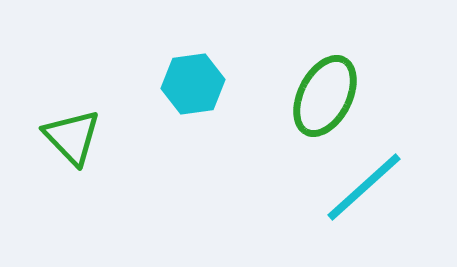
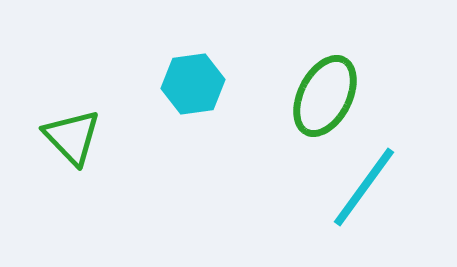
cyan line: rotated 12 degrees counterclockwise
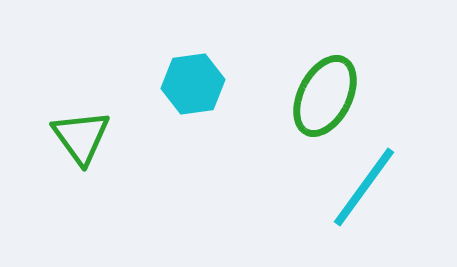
green triangle: moved 9 px right; rotated 8 degrees clockwise
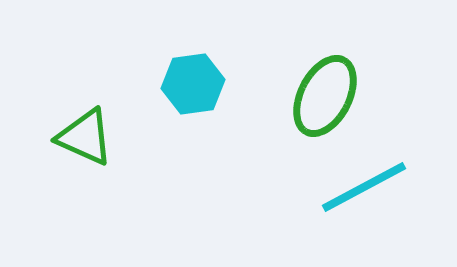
green triangle: moved 4 px right; rotated 30 degrees counterclockwise
cyan line: rotated 26 degrees clockwise
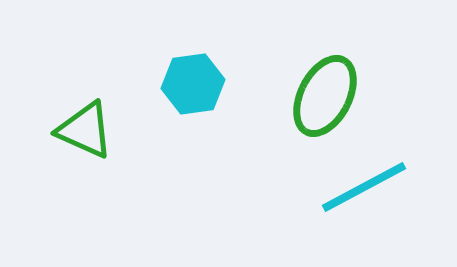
green triangle: moved 7 px up
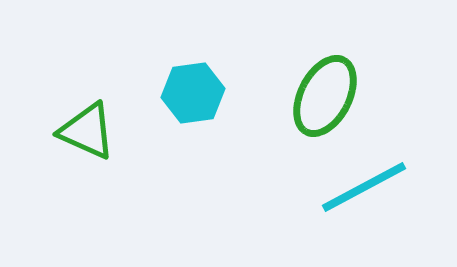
cyan hexagon: moved 9 px down
green triangle: moved 2 px right, 1 px down
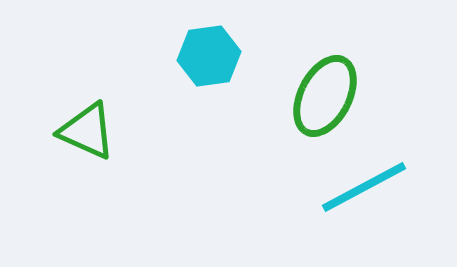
cyan hexagon: moved 16 px right, 37 px up
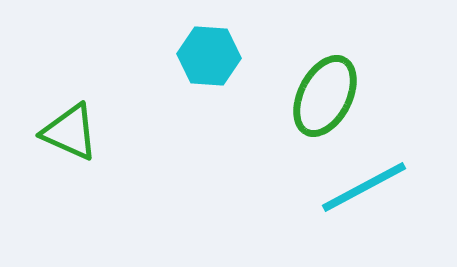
cyan hexagon: rotated 12 degrees clockwise
green triangle: moved 17 px left, 1 px down
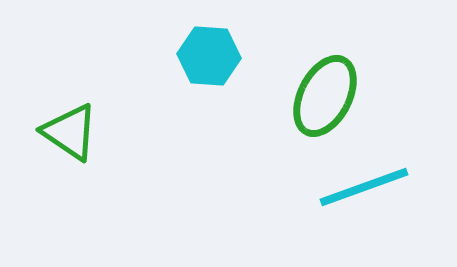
green triangle: rotated 10 degrees clockwise
cyan line: rotated 8 degrees clockwise
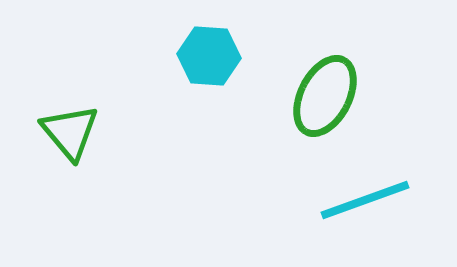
green triangle: rotated 16 degrees clockwise
cyan line: moved 1 px right, 13 px down
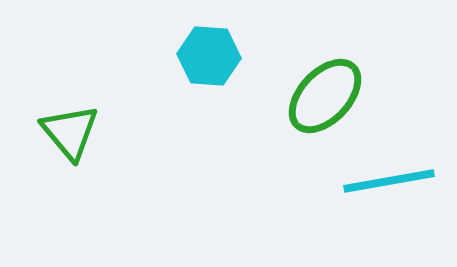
green ellipse: rotated 16 degrees clockwise
cyan line: moved 24 px right, 19 px up; rotated 10 degrees clockwise
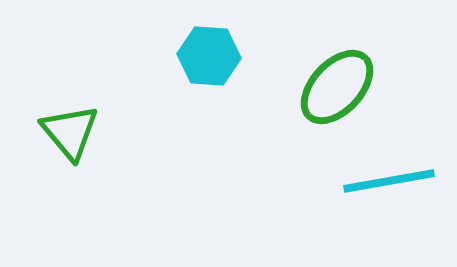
green ellipse: moved 12 px right, 9 px up
